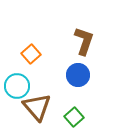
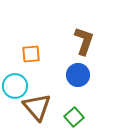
orange square: rotated 36 degrees clockwise
cyan circle: moved 2 px left
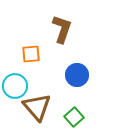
brown L-shape: moved 22 px left, 12 px up
blue circle: moved 1 px left
